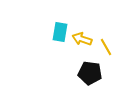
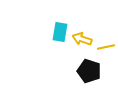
yellow line: rotated 72 degrees counterclockwise
black pentagon: moved 1 px left, 2 px up; rotated 10 degrees clockwise
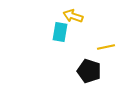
yellow arrow: moved 9 px left, 23 px up
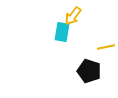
yellow arrow: rotated 72 degrees counterclockwise
cyan rectangle: moved 2 px right
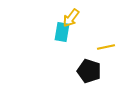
yellow arrow: moved 2 px left, 2 px down
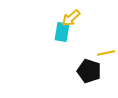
yellow arrow: rotated 12 degrees clockwise
yellow line: moved 6 px down
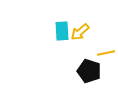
yellow arrow: moved 9 px right, 14 px down
cyan rectangle: moved 1 px up; rotated 12 degrees counterclockwise
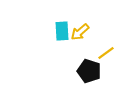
yellow line: rotated 24 degrees counterclockwise
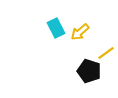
cyan rectangle: moved 6 px left, 3 px up; rotated 24 degrees counterclockwise
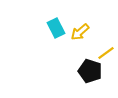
black pentagon: moved 1 px right
